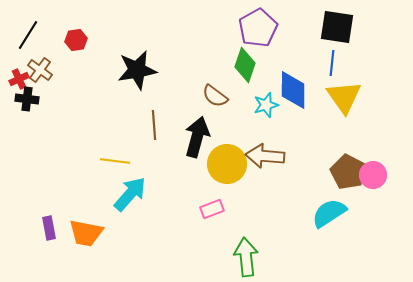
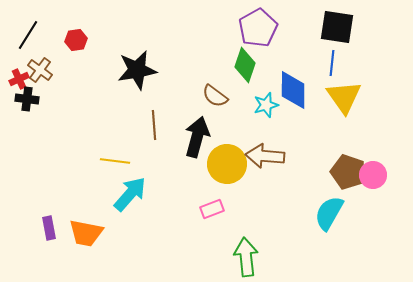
brown pentagon: rotated 8 degrees counterclockwise
cyan semicircle: rotated 27 degrees counterclockwise
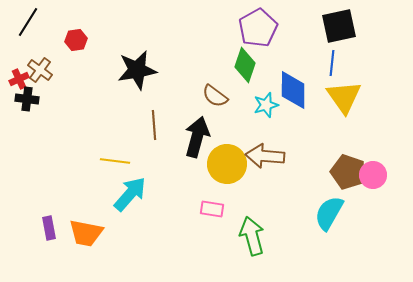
black square: moved 2 px right, 1 px up; rotated 21 degrees counterclockwise
black line: moved 13 px up
pink rectangle: rotated 30 degrees clockwise
green arrow: moved 6 px right, 21 px up; rotated 9 degrees counterclockwise
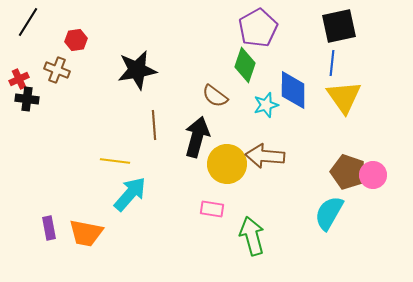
brown cross: moved 17 px right; rotated 15 degrees counterclockwise
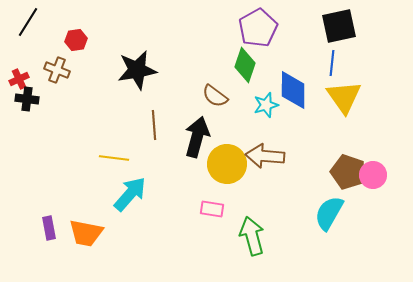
yellow line: moved 1 px left, 3 px up
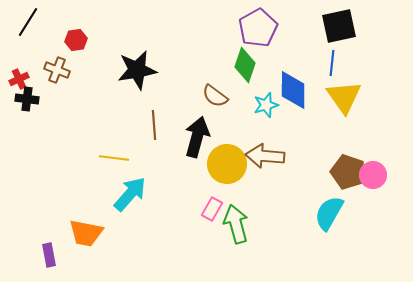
pink rectangle: rotated 70 degrees counterclockwise
purple rectangle: moved 27 px down
green arrow: moved 16 px left, 12 px up
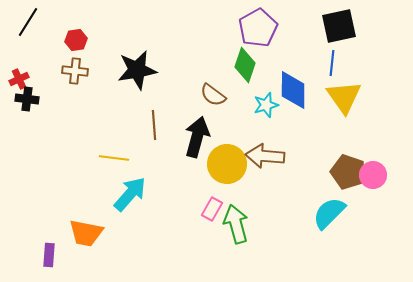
brown cross: moved 18 px right, 1 px down; rotated 15 degrees counterclockwise
brown semicircle: moved 2 px left, 1 px up
cyan semicircle: rotated 15 degrees clockwise
purple rectangle: rotated 15 degrees clockwise
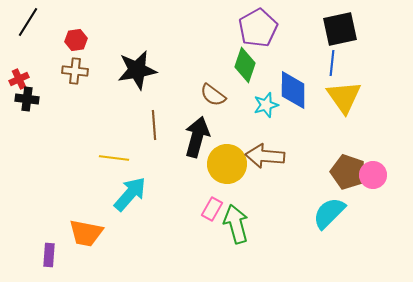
black square: moved 1 px right, 3 px down
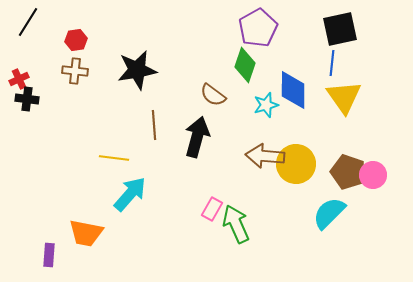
yellow circle: moved 69 px right
green arrow: rotated 9 degrees counterclockwise
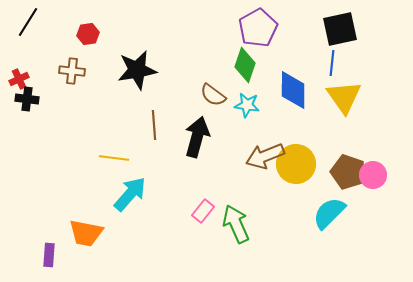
red hexagon: moved 12 px right, 6 px up
brown cross: moved 3 px left
cyan star: moved 19 px left; rotated 25 degrees clockwise
brown arrow: rotated 27 degrees counterclockwise
pink rectangle: moved 9 px left, 2 px down; rotated 10 degrees clockwise
